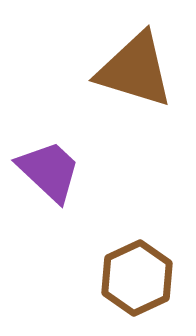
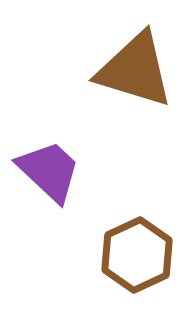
brown hexagon: moved 23 px up
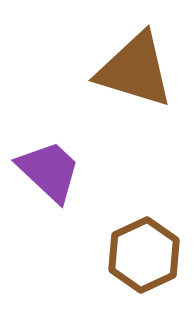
brown hexagon: moved 7 px right
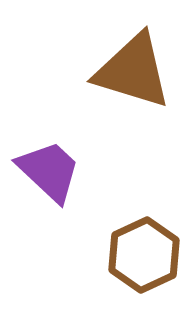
brown triangle: moved 2 px left, 1 px down
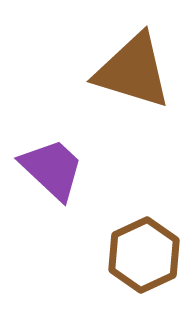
purple trapezoid: moved 3 px right, 2 px up
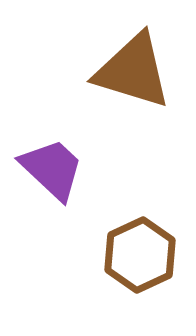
brown hexagon: moved 4 px left
